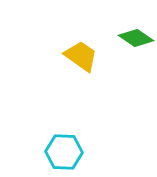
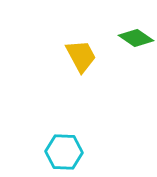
yellow trapezoid: rotated 27 degrees clockwise
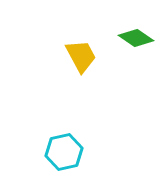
cyan hexagon: rotated 15 degrees counterclockwise
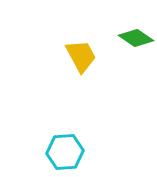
cyan hexagon: moved 1 px right; rotated 9 degrees clockwise
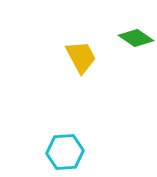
yellow trapezoid: moved 1 px down
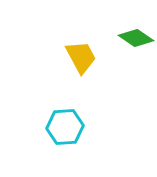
cyan hexagon: moved 25 px up
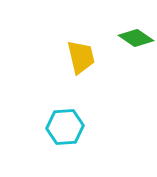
yellow trapezoid: rotated 15 degrees clockwise
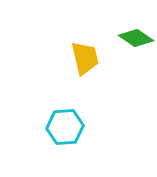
yellow trapezoid: moved 4 px right, 1 px down
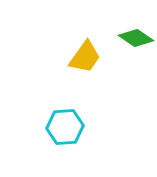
yellow trapezoid: moved 1 px up; rotated 48 degrees clockwise
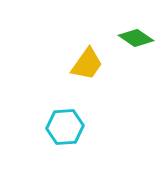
yellow trapezoid: moved 2 px right, 7 px down
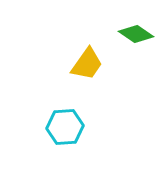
green diamond: moved 4 px up
